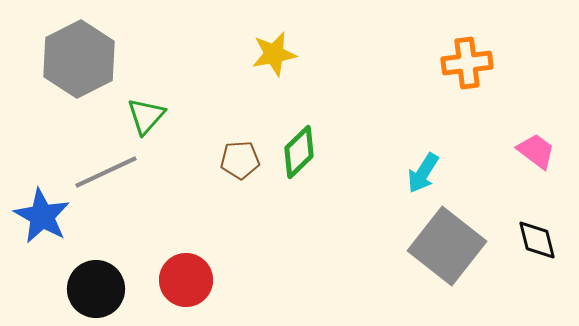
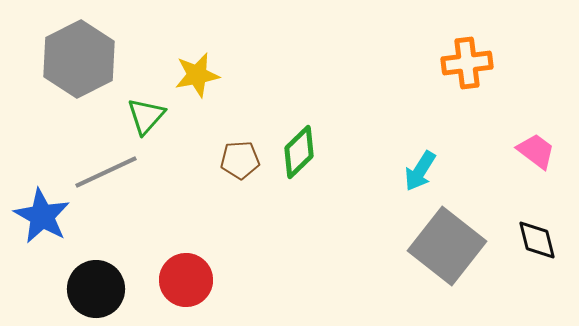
yellow star: moved 77 px left, 21 px down
cyan arrow: moved 3 px left, 2 px up
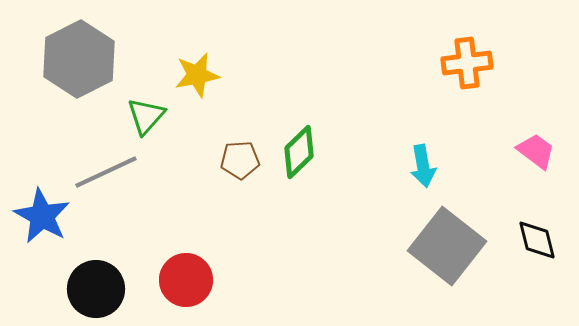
cyan arrow: moved 3 px right, 5 px up; rotated 42 degrees counterclockwise
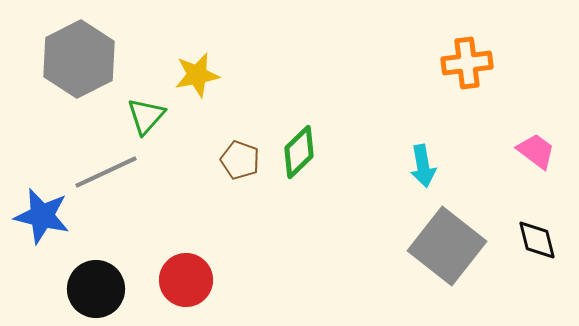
brown pentagon: rotated 24 degrees clockwise
blue star: rotated 16 degrees counterclockwise
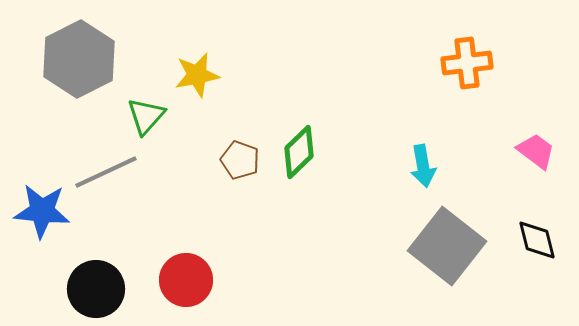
blue star: moved 5 px up; rotated 8 degrees counterclockwise
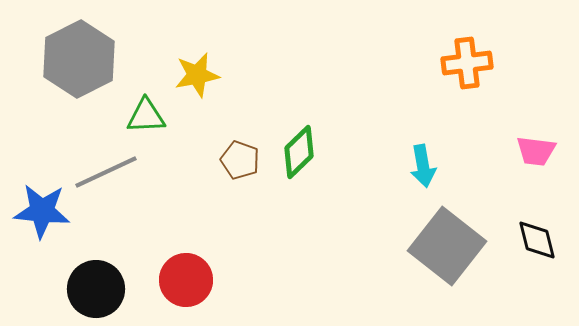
green triangle: rotated 45 degrees clockwise
pink trapezoid: rotated 150 degrees clockwise
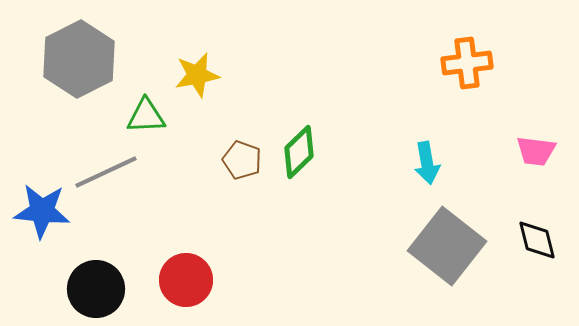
brown pentagon: moved 2 px right
cyan arrow: moved 4 px right, 3 px up
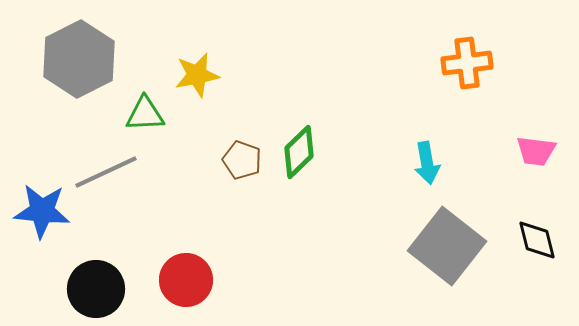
green triangle: moved 1 px left, 2 px up
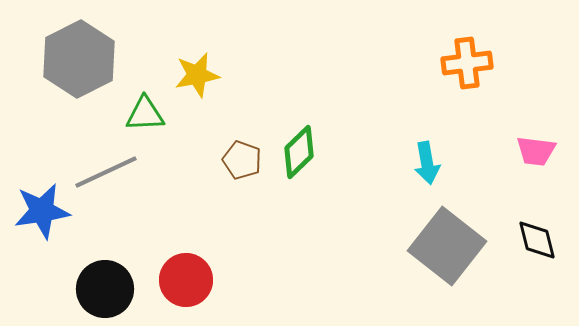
blue star: rotated 14 degrees counterclockwise
black circle: moved 9 px right
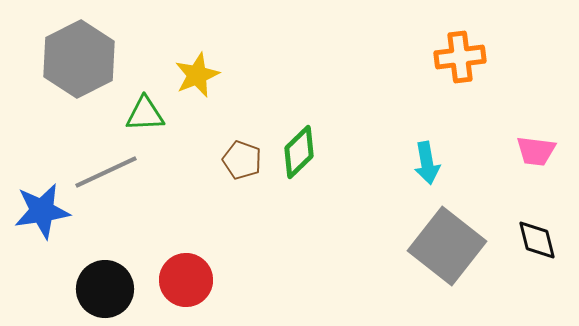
orange cross: moved 7 px left, 6 px up
yellow star: rotated 12 degrees counterclockwise
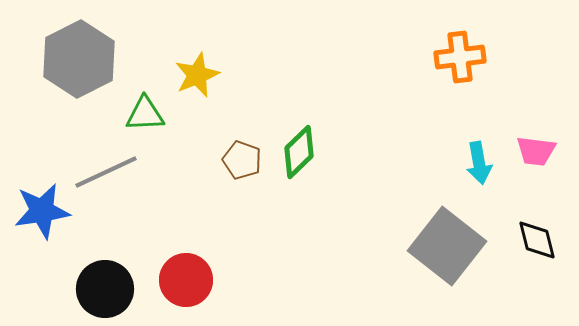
cyan arrow: moved 52 px right
